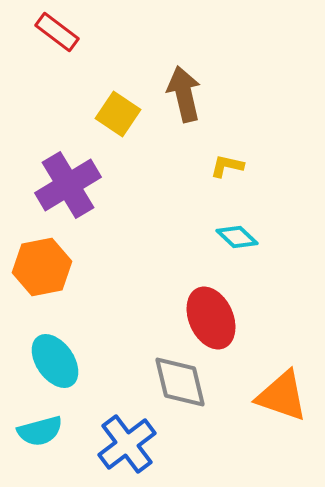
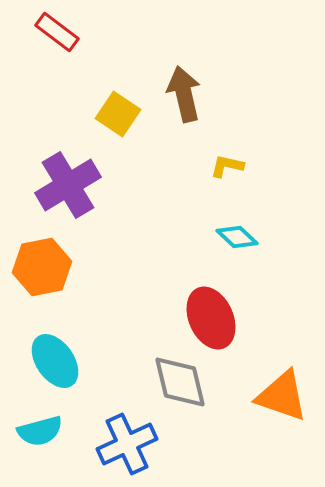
blue cross: rotated 12 degrees clockwise
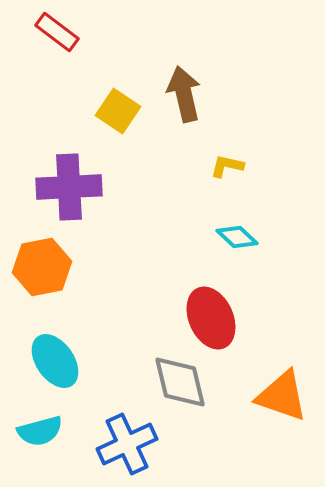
yellow square: moved 3 px up
purple cross: moved 1 px right, 2 px down; rotated 28 degrees clockwise
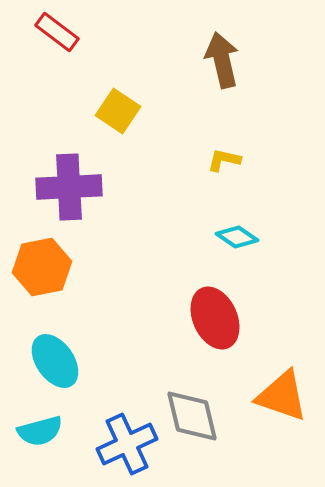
brown arrow: moved 38 px right, 34 px up
yellow L-shape: moved 3 px left, 6 px up
cyan diamond: rotated 9 degrees counterclockwise
red ellipse: moved 4 px right
gray diamond: moved 12 px right, 34 px down
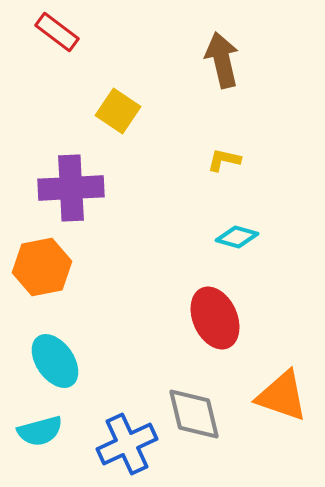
purple cross: moved 2 px right, 1 px down
cyan diamond: rotated 18 degrees counterclockwise
gray diamond: moved 2 px right, 2 px up
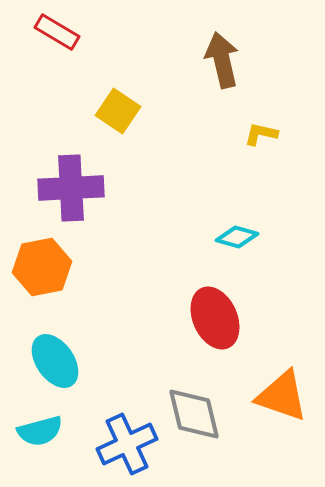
red rectangle: rotated 6 degrees counterclockwise
yellow L-shape: moved 37 px right, 26 px up
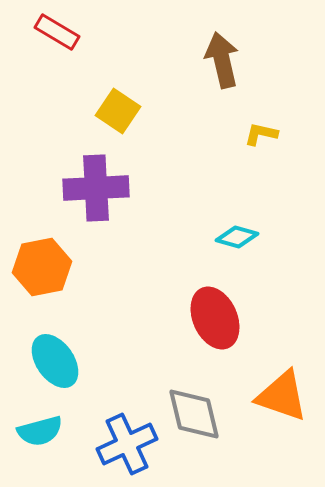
purple cross: moved 25 px right
